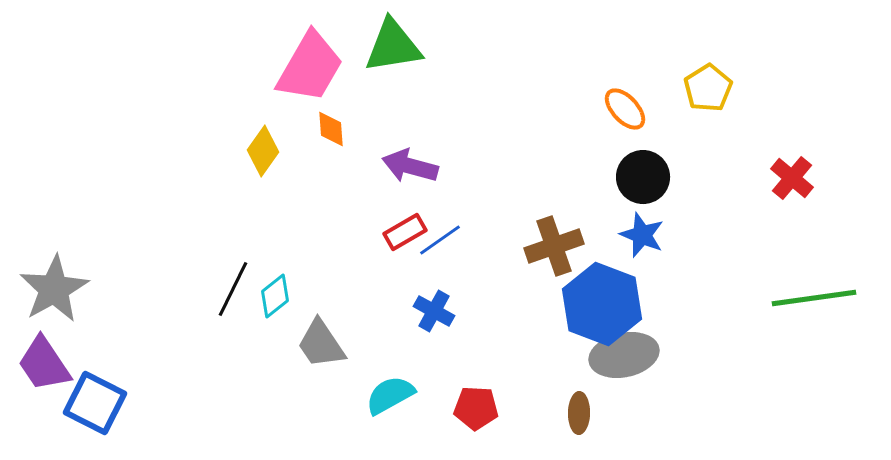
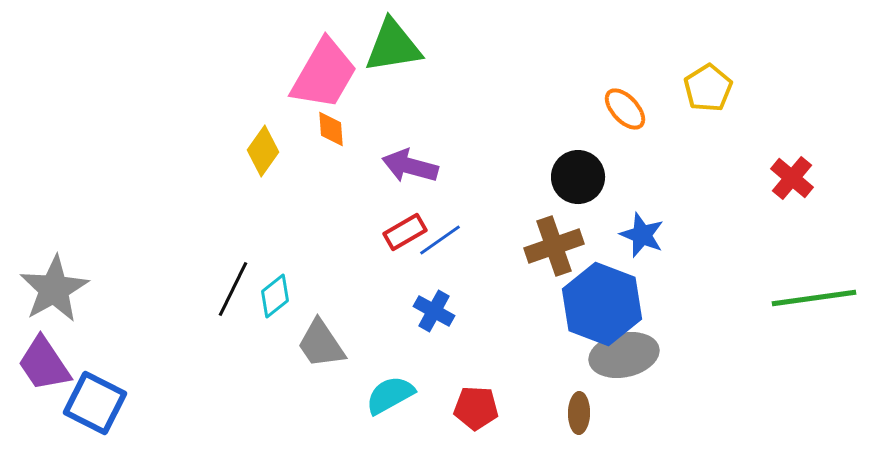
pink trapezoid: moved 14 px right, 7 px down
black circle: moved 65 px left
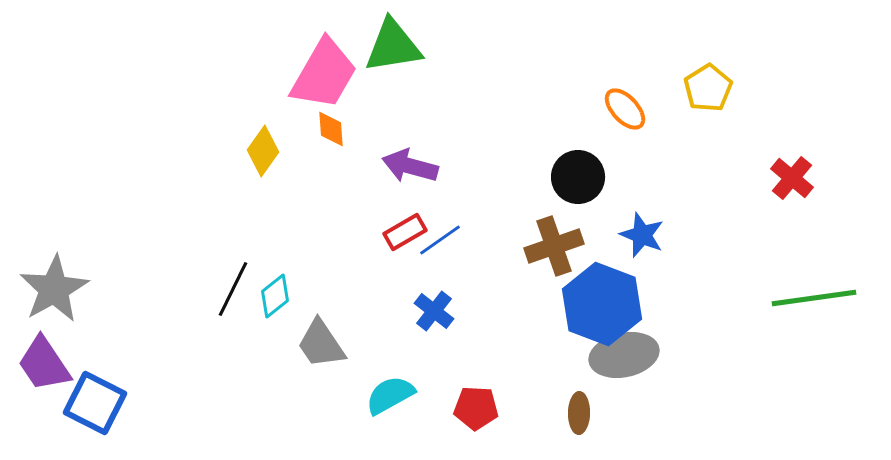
blue cross: rotated 9 degrees clockwise
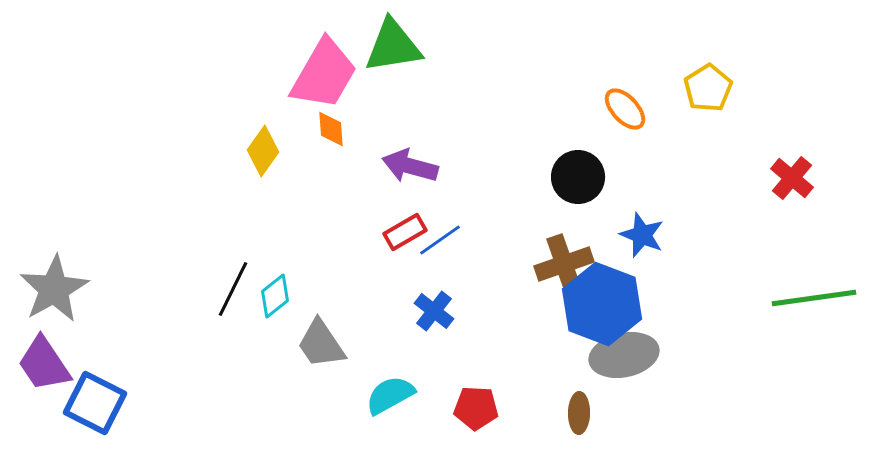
brown cross: moved 10 px right, 18 px down
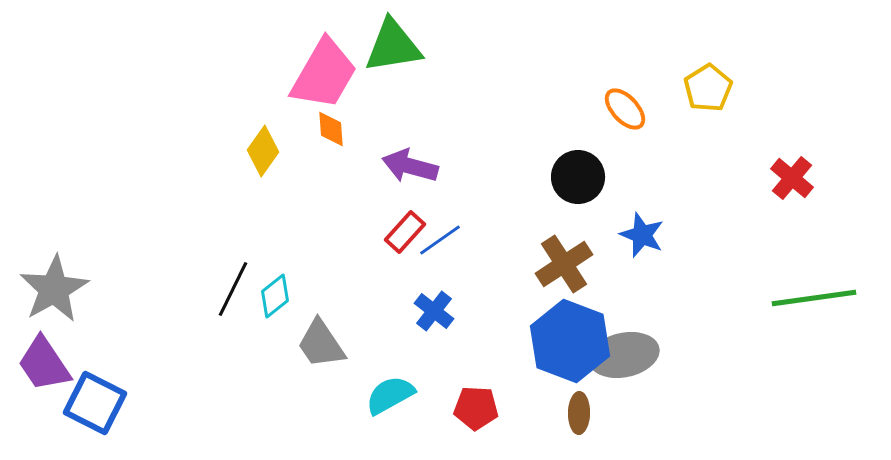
red rectangle: rotated 18 degrees counterclockwise
brown cross: rotated 14 degrees counterclockwise
blue hexagon: moved 32 px left, 37 px down
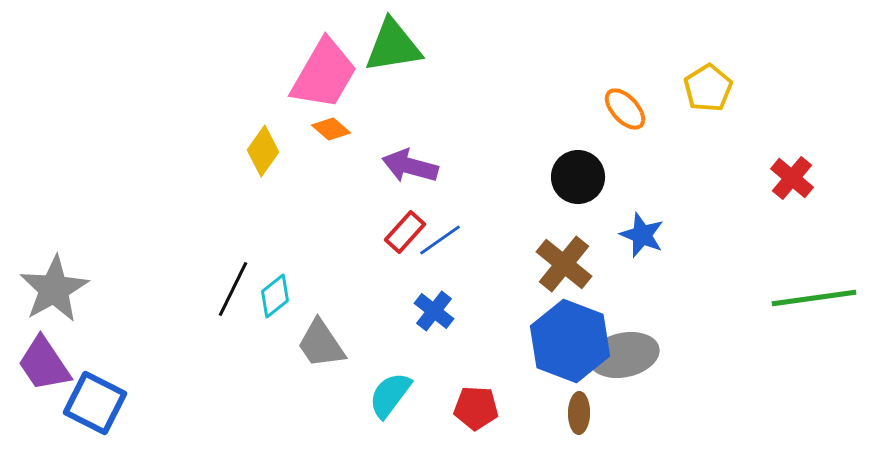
orange diamond: rotated 45 degrees counterclockwise
brown cross: rotated 18 degrees counterclockwise
cyan semicircle: rotated 24 degrees counterclockwise
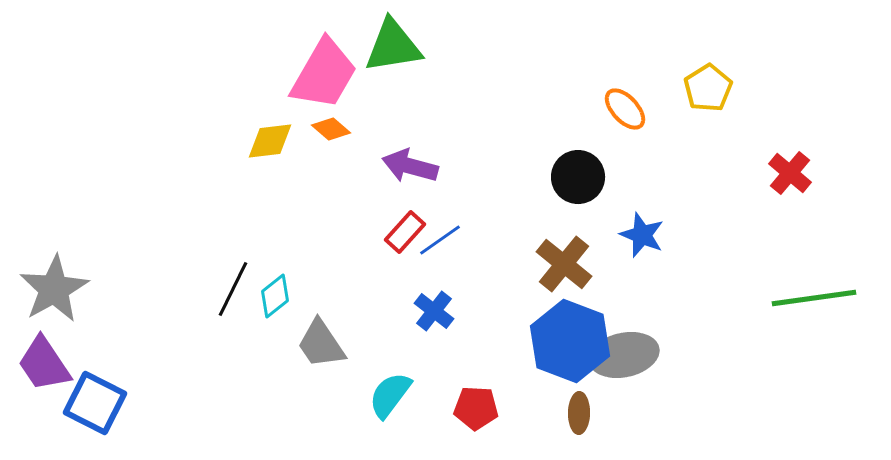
yellow diamond: moved 7 px right, 10 px up; rotated 48 degrees clockwise
red cross: moved 2 px left, 5 px up
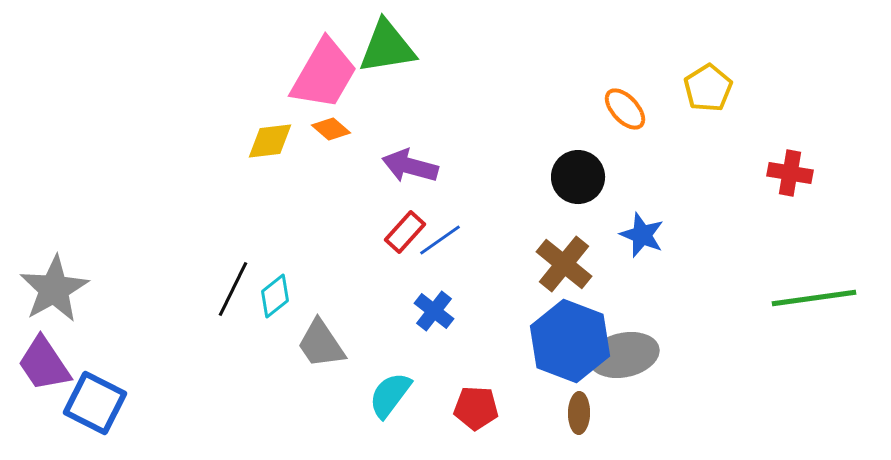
green triangle: moved 6 px left, 1 px down
red cross: rotated 30 degrees counterclockwise
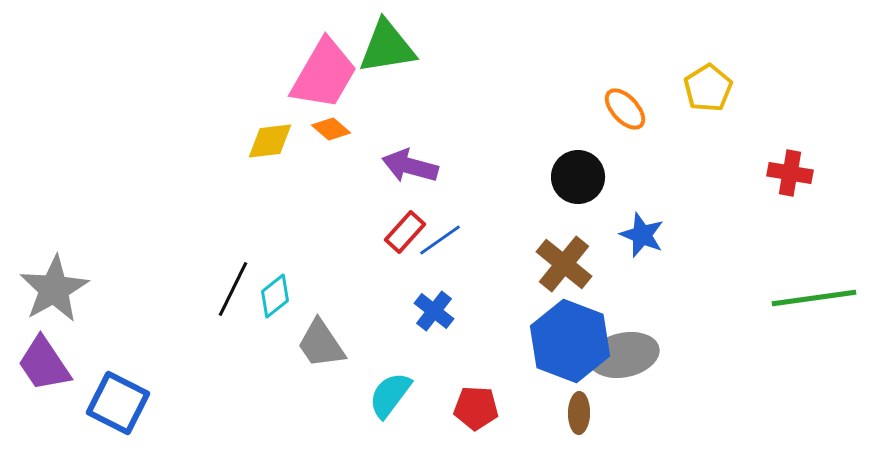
blue square: moved 23 px right
